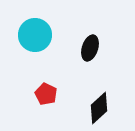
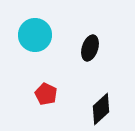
black diamond: moved 2 px right, 1 px down
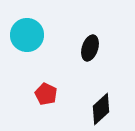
cyan circle: moved 8 px left
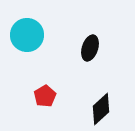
red pentagon: moved 1 px left, 2 px down; rotated 15 degrees clockwise
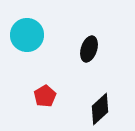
black ellipse: moved 1 px left, 1 px down
black diamond: moved 1 px left
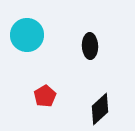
black ellipse: moved 1 px right, 3 px up; rotated 20 degrees counterclockwise
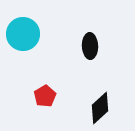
cyan circle: moved 4 px left, 1 px up
black diamond: moved 1 px up
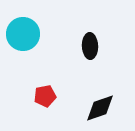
red pentagon: rotated 20 degrees clockwise
black diamond: rotated 24 degrees clockwise
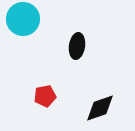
cyan circle: moved 15 px up
black ellipse: moved 13 px left; rotated 10 degrees clockwise
